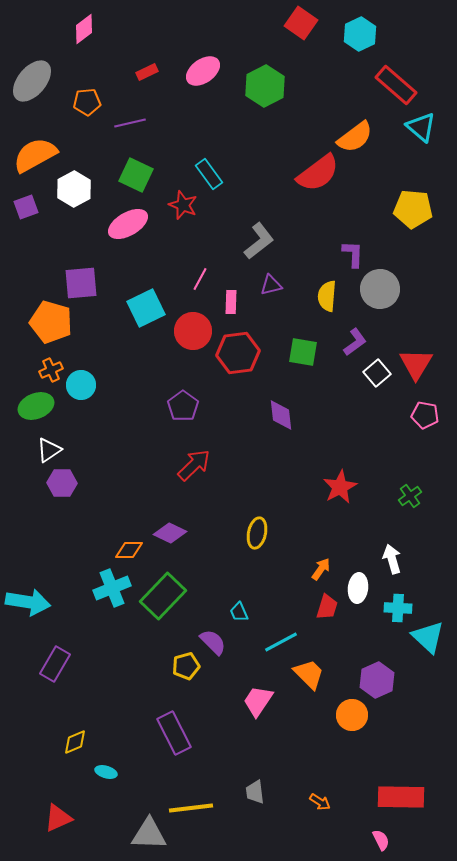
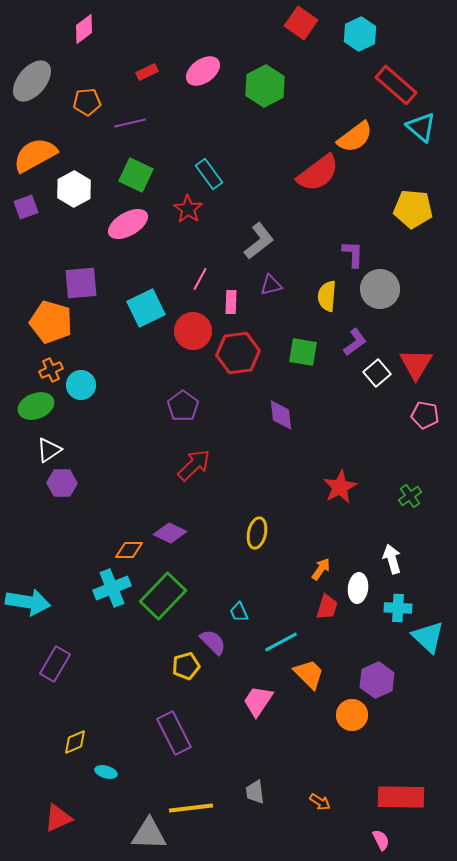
red star at (183, 205): moved 5 px right, 4 px down; rotated 12 degrees clockwise
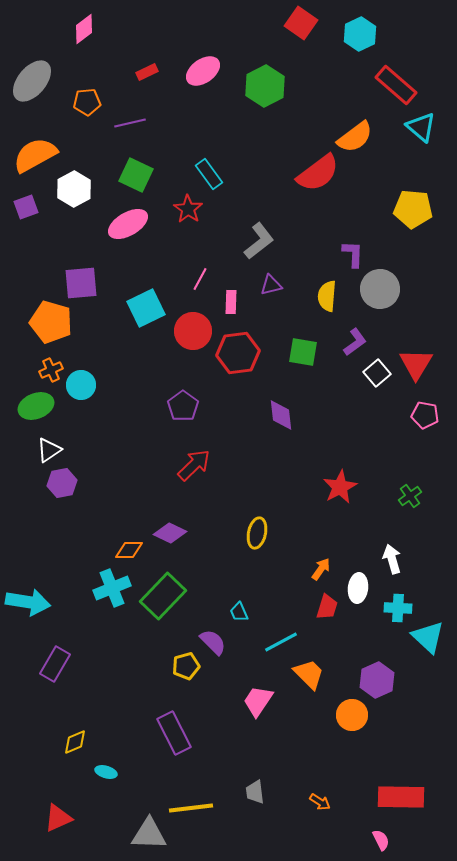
purple hexagon at (62, 483): rotated 12 degrees counterclockwise
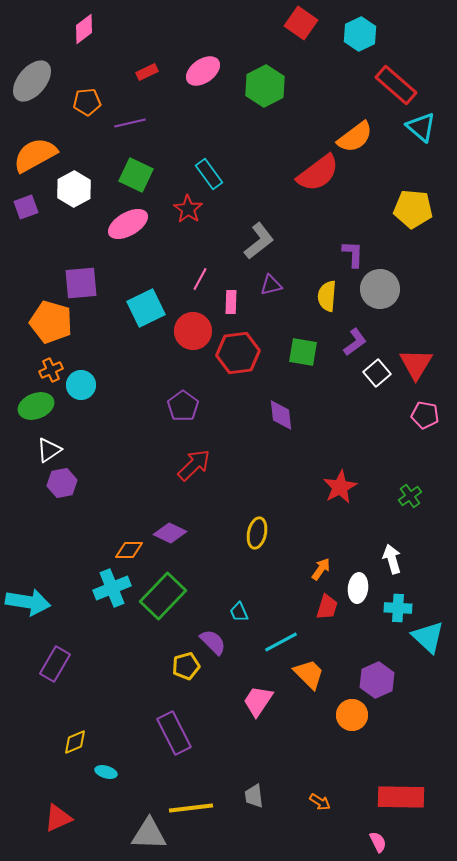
gray trapezoid at (255, 792): moved 1 px left, 4 px down
pink semicircle at (381, 840): moved 3 px left, 2 px down
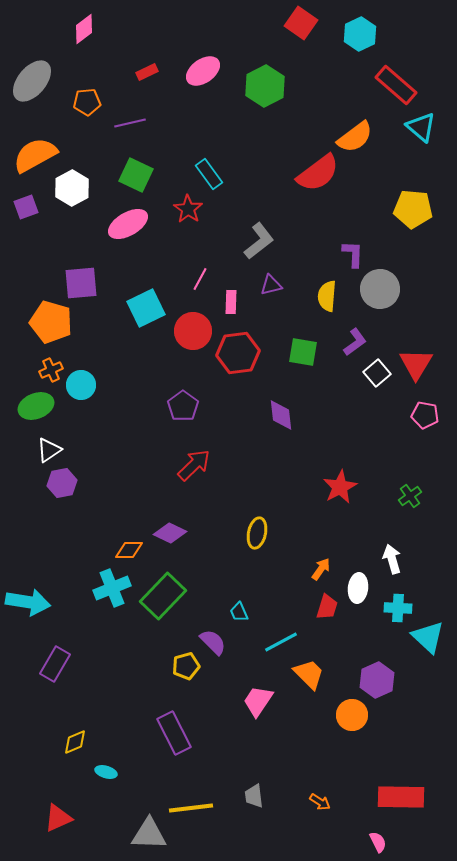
white hexagon at (74, 189): moved 2 px left, 1 px up
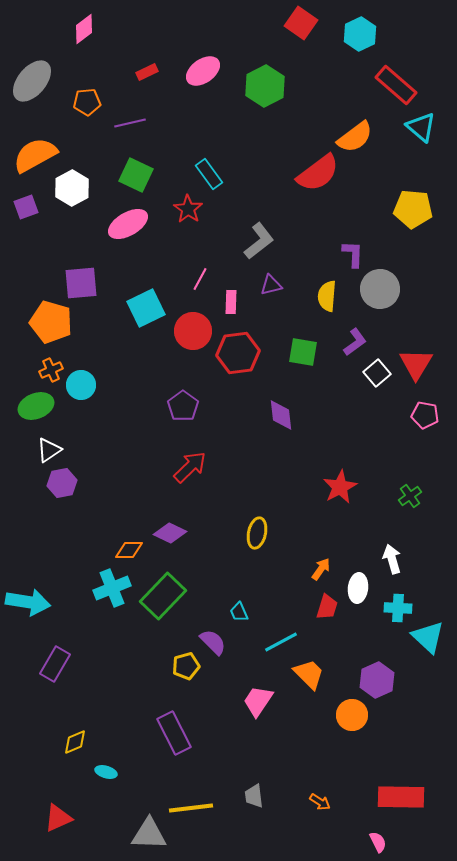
red arrow at (194, 465): moved 4 px left, 2 px down
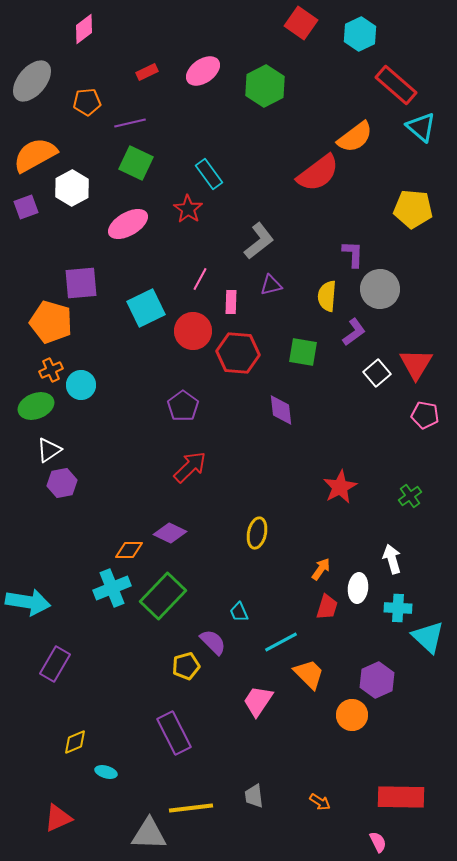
green square at (136, 175): moved 12 px up
purple L-shape at (355, 342): moved 1 px left, 10 px up
red hexagon at (238, 353): rotated 12 degrees clockwise
purple diamond at (281, 415): moved 5 px up
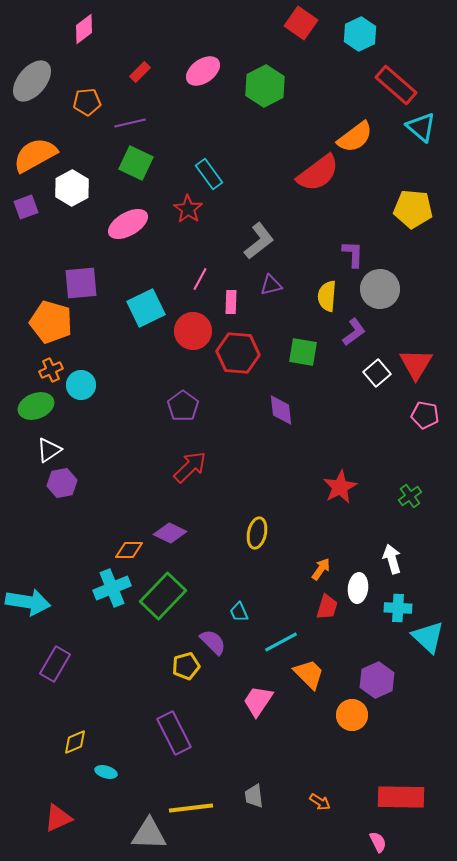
red rectangle at (147, 72): moved 7 px left; rotated 20 degrees counterclockwise
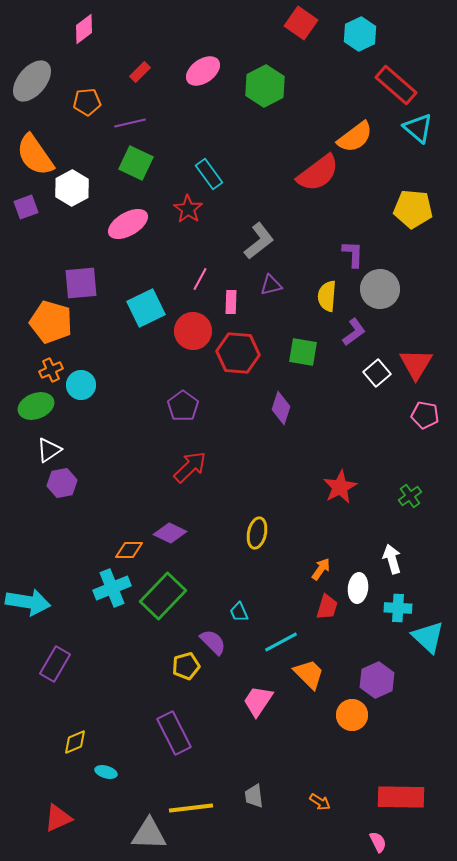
cyan triangle at (421, 127): moved 3 px left, 1 px down
orange semicircle at (35, 155): rotated 96 degrees counterclockwise
purple diamond at (281, 410): moved 2 px up; rotated 24 degrees clockwise
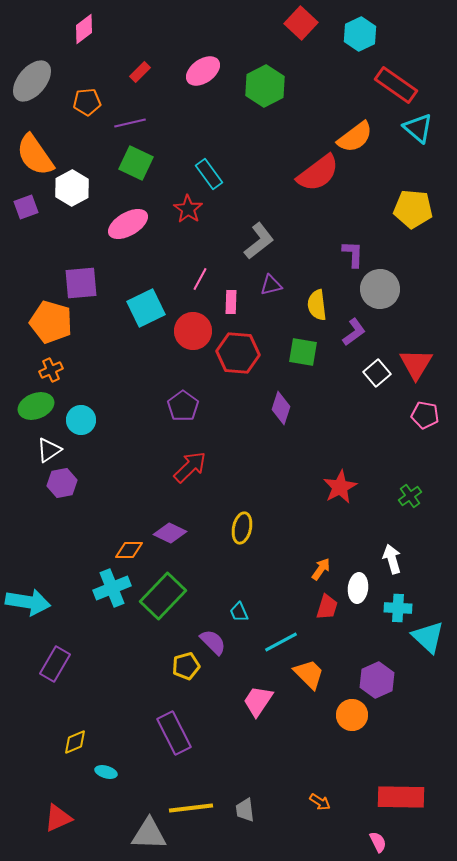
red square at (301, 23): rotated 8 degrees clockwise
red rectangle at (396, 85): rotated 6 degrees counterclockwise
yellow semicircle at (327, 296): moved 10 px left, 9 px down; rotated 12 degrees counterclockwise
cyan circle at (81, 385): moved 35 px down
yellow ellipse at (257, 533): moved 15 px left, 5 px up
gray trapezoid at (254, 796): moved 9 px left, 14 px down
